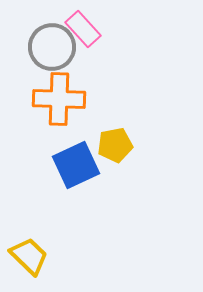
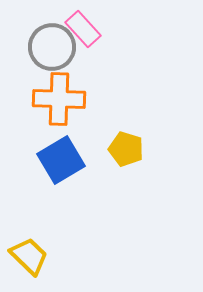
yellow pentagon: moved 11 px right, 4 px down; rotated 28 degrees clockwise
blue square: moved 15 px left, 5 px up; rotated 6 degrees counterclockwise
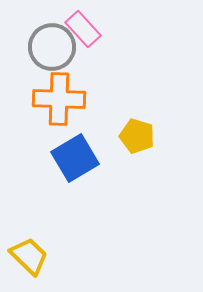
yellow pentagon: moved 11 px right, 13 px up
blue square: moved 14 px right, 2 px up
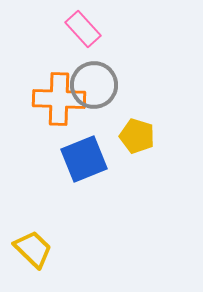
gray circle: moved 42 px right, 38 px down
blue square: moved 9 px right, 1 px down; rotated 9 degrees clockwise
yellow trapezoid: moved 4 px right, 7 px up
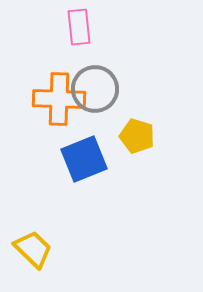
pink rectangle: moved 4 px left, 2 px up; rotated 36 degrees clockwise
gray circle: moved 1 px right, 4 px down
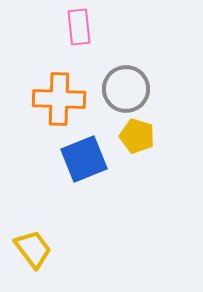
gray circle: moved 31 px right
yellow trapezoid: rotated 9 degrees clockwise
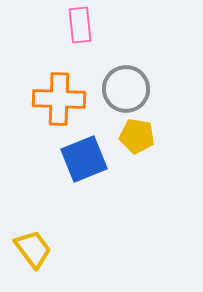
pink rectangle: moved 1 px right, 2 px up
yellow pentagon: rotated 8 degrees counterclockwise
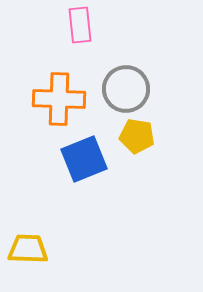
yellow trapezoid: moved 5 px left; rotated 51 degrees counterclockwise
